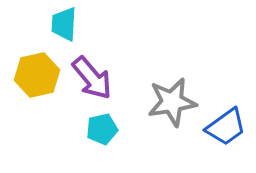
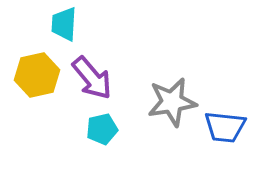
blue trapezoid: moved 1 px left; rotated 42 degrees clockwise
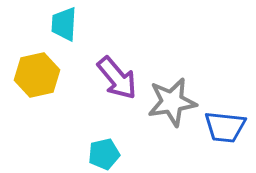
purple arrow: moved 25 px right
cyan pentagon: moved 2 px right, 25 px down
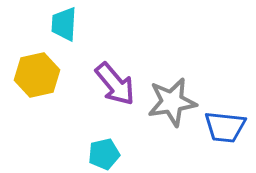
purple arrow: moved 2 px left, 6 px down
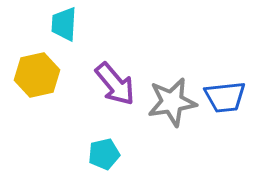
blue trapezoid: moved 30 px up; rotated 12 degrees counterclockwise
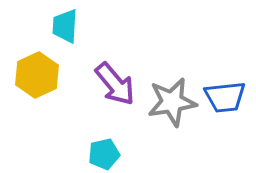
cyan trapezoid: moved 1 px right, 2 px down
yellow hexagon: rotated 12 degrees counterclockwise
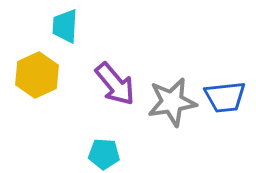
cyan pentagon: rotated 16 degrees clockwise
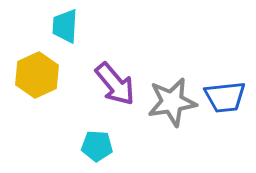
cyan pentagon: moved 7 px left, 8 px up
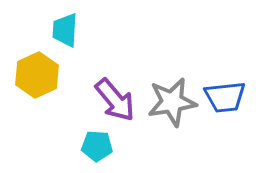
cyan trapezoid: moved 4 px down
purple arrow: moved 16 px down
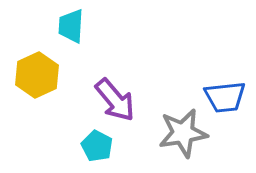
cyan trapezoid: moved 6 px right, 4 px up
gray star: moved 11 px right, 31 px down
cyan pentagon: rotated 24 degrees clockwise
